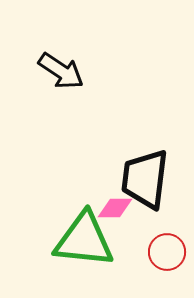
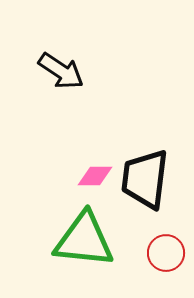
pink diamond: moved 20 px left, 32 px up
red circle: moved 1 px left, 1 px down
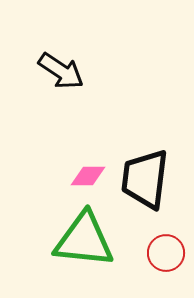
pink diamond: moved 7 px left
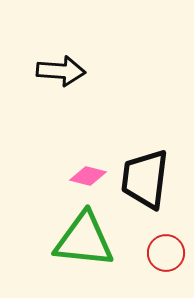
black arrow: rotated 30 degrees counterclockwise
pink diamond: rotated 15 degrees clockwise
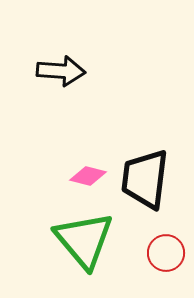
green triangle: rotated 44 degrees clockwise
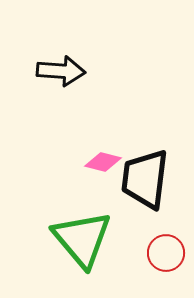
pink diamond: moved 15 px right, 14 px up
green triangle: moved 2 px left, 1 px up
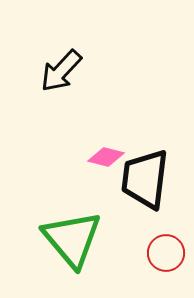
black arrow: rotated 129 degrees clockwise
pink diamond: moved 3 px right, 5 px up
green triangle: moved 10 px left
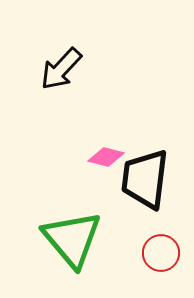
black arrow: moved 2 px up
red circle: moved 5 px left
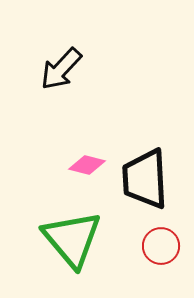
pink diamond: moved 19 px left, 8 px down
black trapezoid: rotated 10 degrees counterclockwise
red circle: moved 7 px up
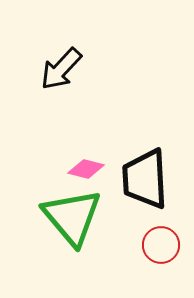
pink diamond: moved 1 px left, 4 px down
green triangle: moved 22 px up
red circle: moved 1 px up
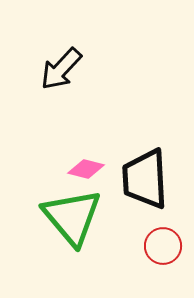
red circle: moved 2 px right, 1 px down
